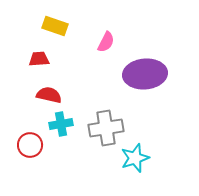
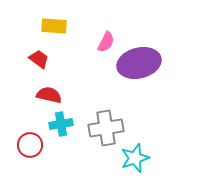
yellow rectangle: moved 1 px left; rotated 15 degrees counterclockwise
red trapezoid: rotated 40 degrees clockwise
purple ellipse: moved 6 px left, 11 px up; rotated 9 degrees counterclockwise
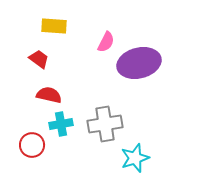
gray cross: moved 1 px left, 4 px up
red circle: moved 2 px right
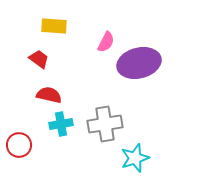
red circle: moved 13 px left
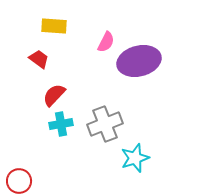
purple ellipse: moved 2 px up
red semicircle: moved 5 px right; rotated 60 degrees counterclockwise
gray cross: rotated 12 degrees counterclockwise
red circle: moved 36 px down
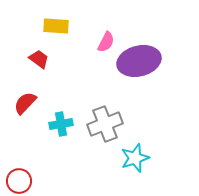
yellow rectangle: moved 2 px right
red semicircle: moved 29 px left, 8 px down
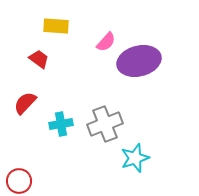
pink semicircle: rotated 15 degrees clockwise
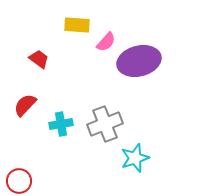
yellow rectangle: moved 21 px right, 1 px up
red semicircle: moved 2 px down
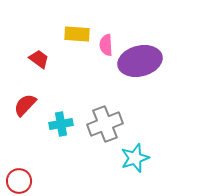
yellow rectangle: moved 9 px down
pink semicircle: moved 3 px down; rotated 135 degrees clockwise
purple ellipse: moved 1 px right
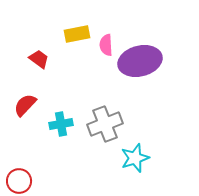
yellow rectangle: rotated 15 degrees counterclockwise
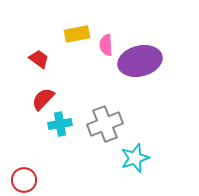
red semicircle: moved 18 px right, 6 px up
cyan cross: moved 1 px left
red circle: moved 5 px right, 1 px up
